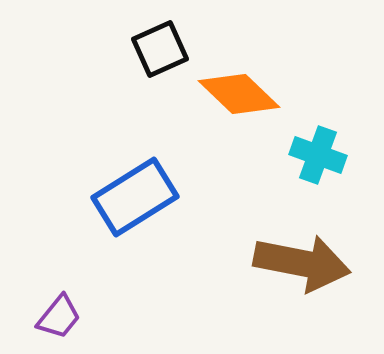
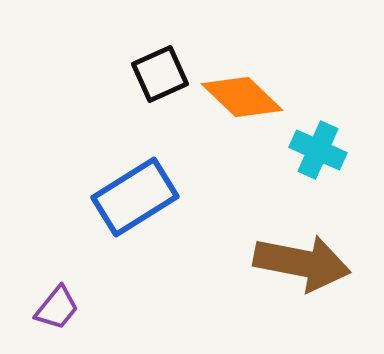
black square: moved 25 px down
orange diamond: moved 3 px right, 3 px down
cyan cross: moved 5 px up; rotated 4 degrees clockwise
purple trapezoid: moved 2 px left, 9 px up
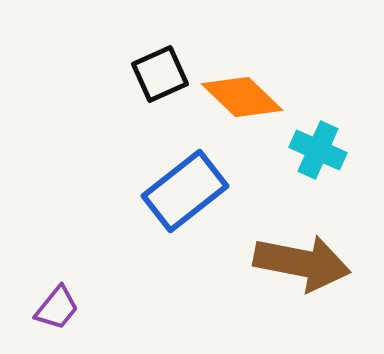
blue rectangle: moved 50 px right, 6 px up; rotated 6 degrees counterclockwise
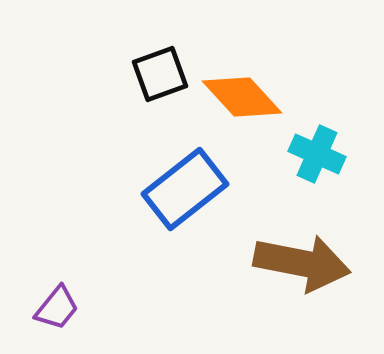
black square: rotated 4 degrees clockwise
orange diamond: rotated 4 degrees clockwise
cyan cross: moved 1 px left, 4 px down
blue rectangle: moved 2 px up
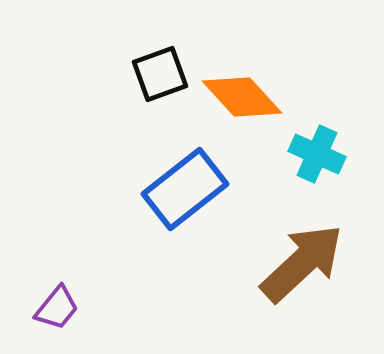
brown arrow: rotated 54 degrees counterclockwise
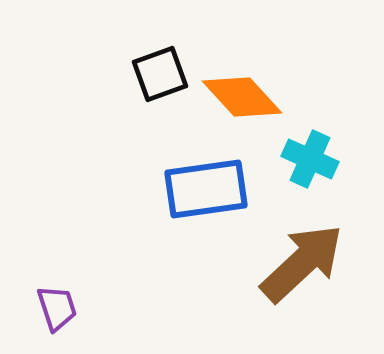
cyan cross: moved 7 px left, 5 px down
blue rectangle: moved 21 px right; rotated 30 degrees clockwise
purple trapezoid: rotated 57 degrees counterclockwise
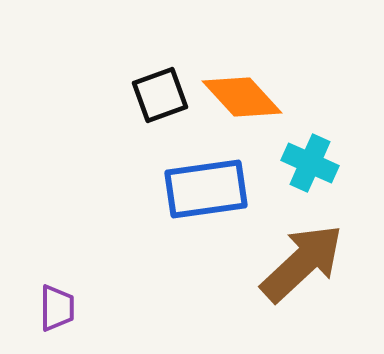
black square: moved 21 px down
cyan cross: moved 4 px down
purple trapezoid: rotated 18 degrees clockwise
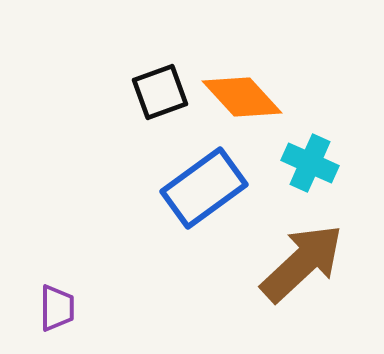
black square: moved 3 px up
blue rectangle: moved 2 px left, 1 px up; rotated 28 degrees counterclockwise
